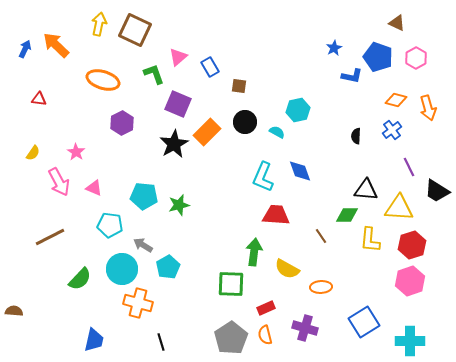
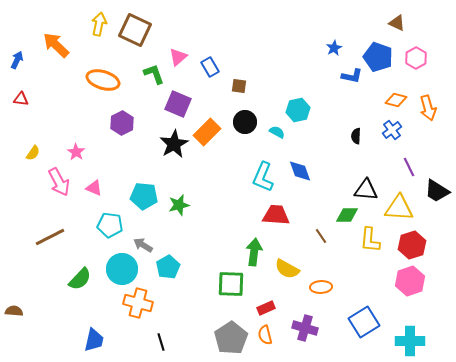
blue arrow at (25, 49): moved 8 px left, 11 px down
red triangle at (39, 99): moved 18 px left
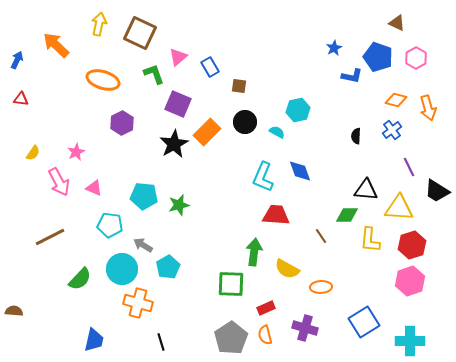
brown square at (135, 30): moved 5 px right, 3 px down
pink star at (76, 152): rotated 12 degrees clockwise
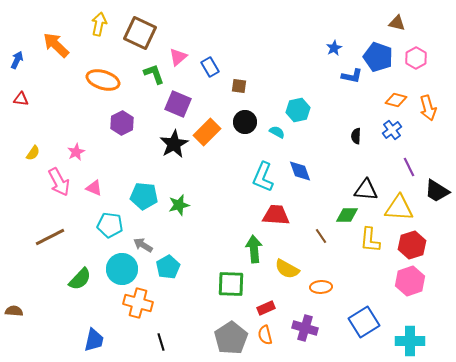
brown triangle at (397, 23): rotated 12 degrees counterclockwise
green arrow at (254, 252): moved 3 px up; rotated 12 degrees counterclockwise
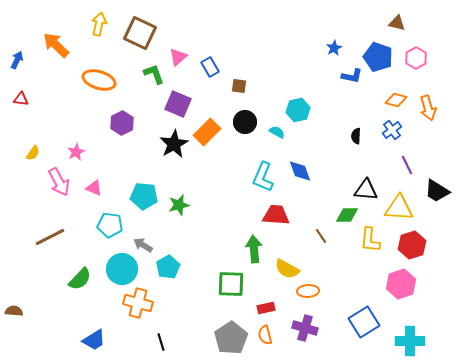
orange ellipse at (103, 80): moved 4 px left
purple line at (409, 167): moved 2 px left, 2 px up
pink hexagon at (410, 281): moved 9 px left, 3 px down
orange ellipse at (321, 287): moved 13 px left, 4 px down
red rectangle at (266, 308): rotated 12 degrees clockwise
blue trapezoid at (94, 340): rotated 45 degrees clockwise
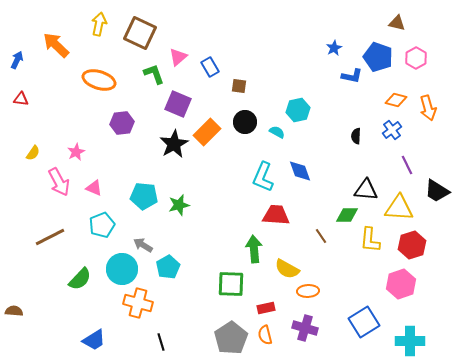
purple hexagon at (122, 123): rotated 20 degrees clockwise
cyan pentagon at (110, 225): moved 8 px left; rotated 30 degrees counterclockwise
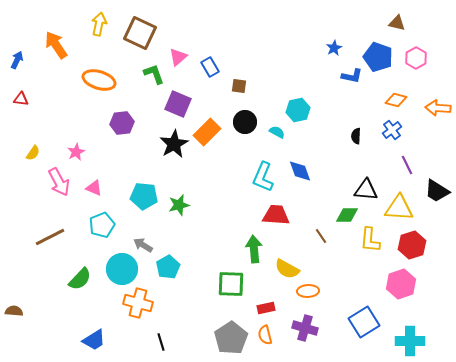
orange arrow at (56, 45): rotated 12 degrees clockwise
orange arrow at (428, 108): moved 10 px right; rotated 110 degrees clockwise
